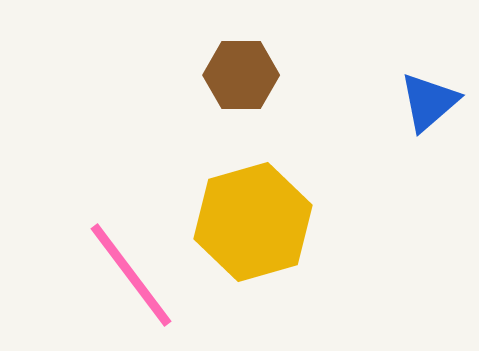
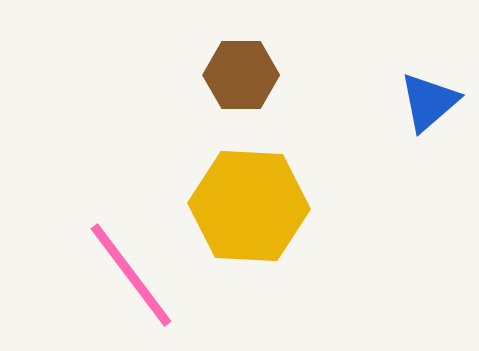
yellow hexagon: moved 4 px left, 16 px up; rotated 19 degrees clockwise
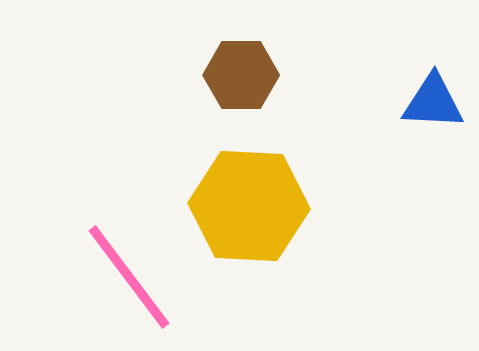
blue triangle: moved 4 px right; rotated 44 degrees clockwise
pink line: moved 2 px left, 2 px down
